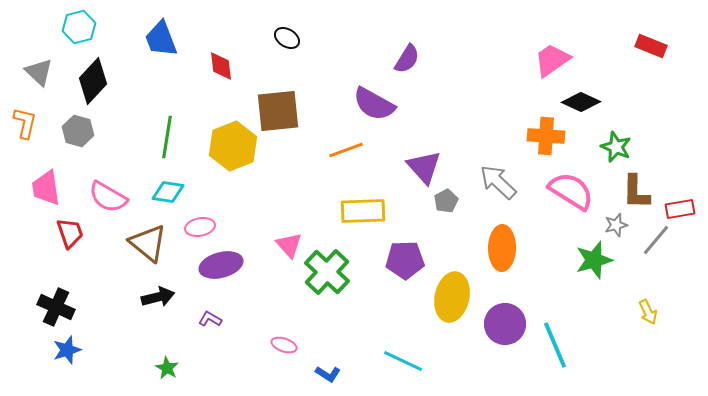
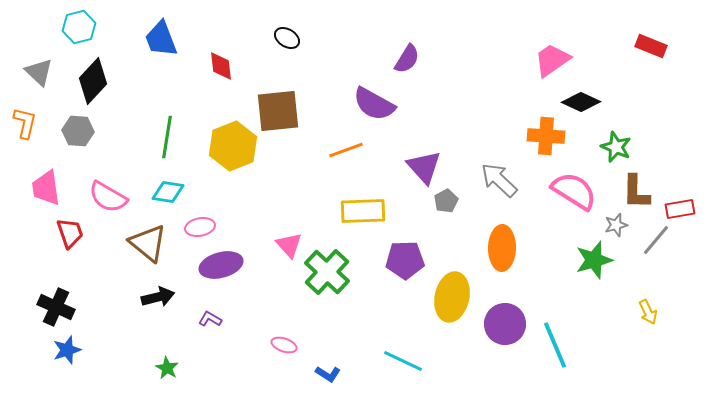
gray hexagon at (78, 131): rotated 12 degrees counterclockwise
gray arrow at (498, 182): moved 1 px right, 2 px up
pink semicircle at (571, 191): moved 3 px right
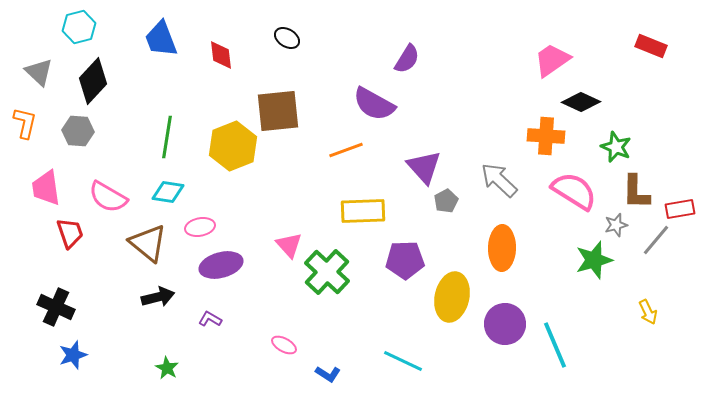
red diamond at (221, 66): moved 11 px up
pink ellipse at (284, 345): rotated 10 degrees clockwise
blue star at (67, 350): moved 6 px right, 5 px down
